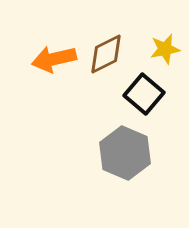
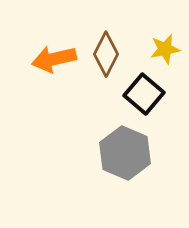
brown diamond: rotated 36 degrees counterclockwise
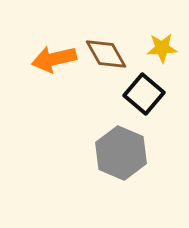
yellow star: moved 3 px left, 1 px up; rotated 8 degrees clockwise
brown diamond: rotated 57 degrees counterclockwise
gray hexagon: moved 4 px left
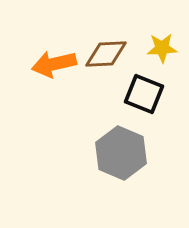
brown diamond: rotated 63 degrees counterclockwise
orange arrow: moved 5 px down
black square: rotated 18 degrees counterclockwise
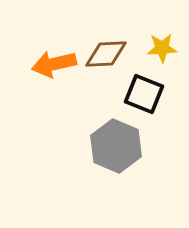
gray hexagon: moved 5 px left, 7 px up
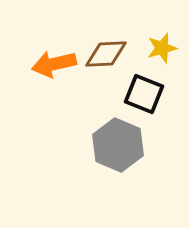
yellow star: rotated 12 degrees counterclockwise
gray hexagon: moved 2 px right, 1 px up
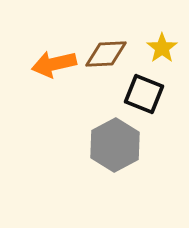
yellow star: rotated 20 degrees counterclockwise
gray hexagon: moved 3 px left; rotated 9 degrees clockwise
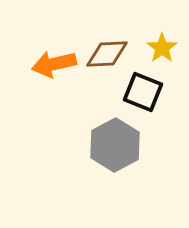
brown diamond: moved 1 px right
black square: moved 1 px left, 2 px up
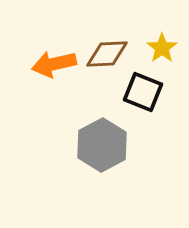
gray hexagon: moved 13 px left
